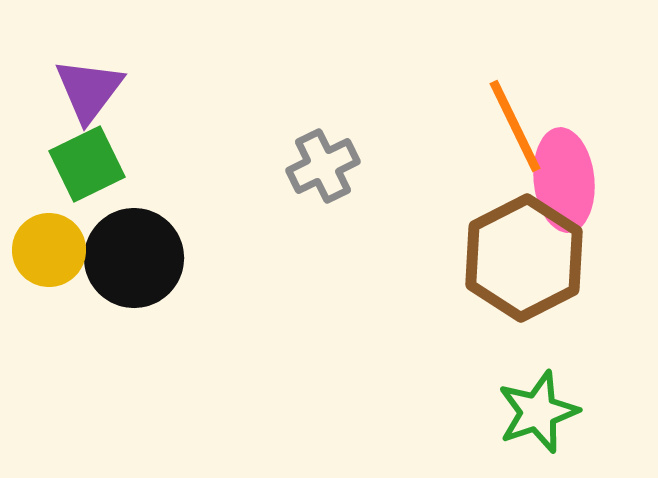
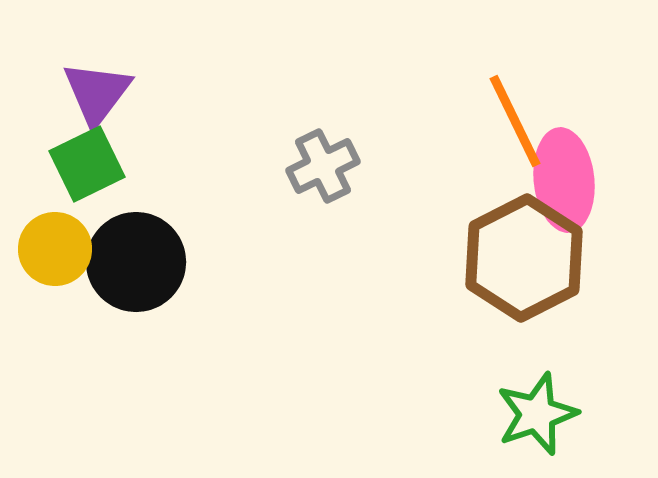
purple triangle: moved 8 px right, 3 px down
orange line: moved 5 px up
yellow circle: moved 6 px right, 1 px up
black circle: moved 2 px right, 4 px down
green star: moved 1 px left, 2 px down
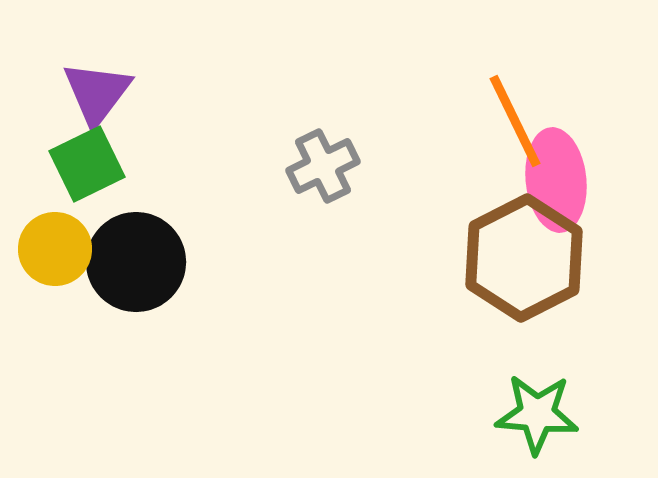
pink ellipse: moved 8 px left
green star: rotated 24 degrees clockwise
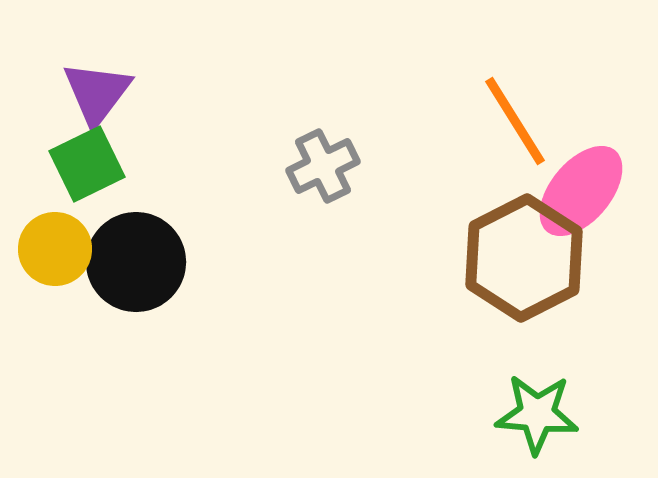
orange line: rotated 6 degrees counterclockwise
pink ellipse: moved 25 px right, 11 px down; rotated 46 degrees clockwise
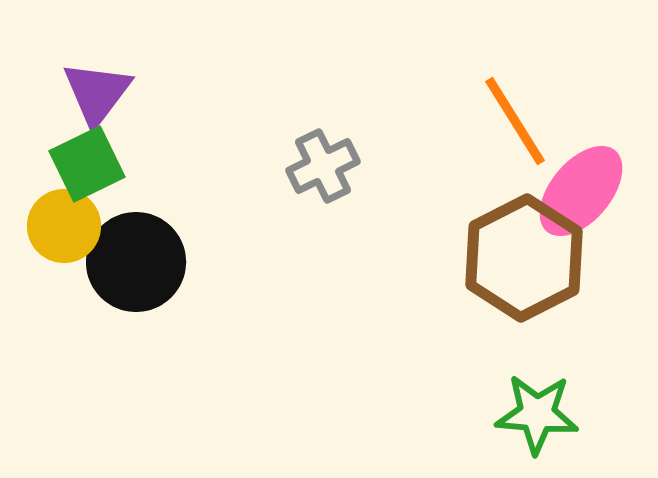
yellow circle: moved 9 px right, 23 px up
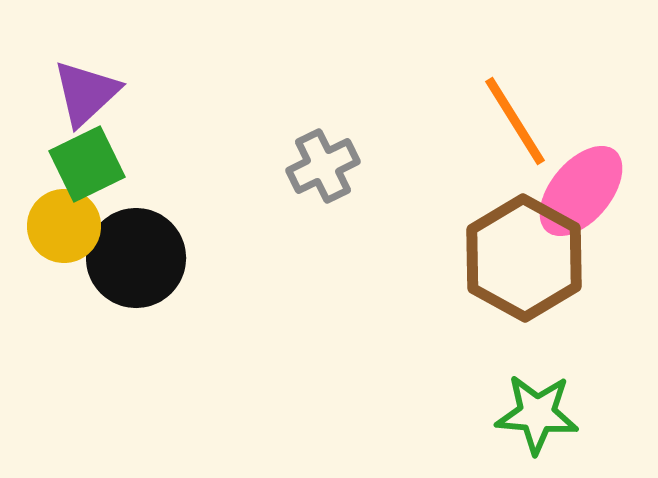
purple triangle: moved 11 px left; rotated 10 degrees clockwise
brown hexagon: rotated 4 degrees counterclockwise
black circle: moved 4 px up
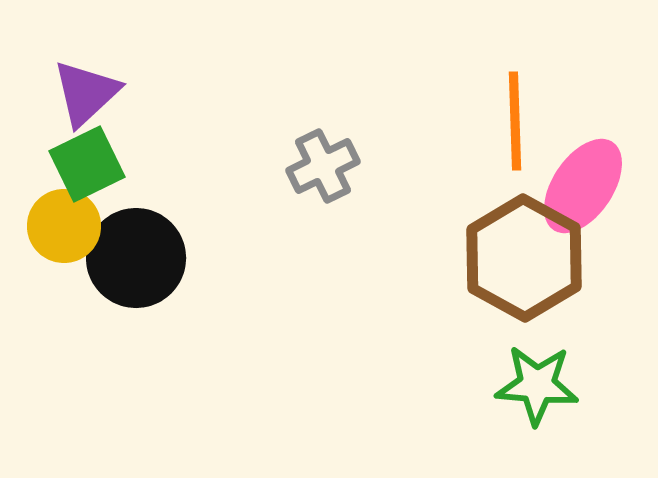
orange line: rotated 30 degrees clockwise
pink ellipse: moved 2 px right, 5 px up; rotated 6 degrees counterclockwise
green star: moved 29 px up
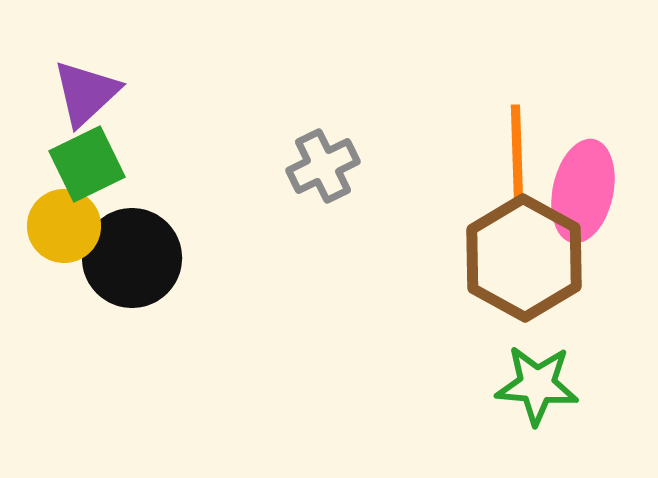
orange line: moved 2 px right, 33 px down
pink ellipse: moved 5 px down; rotated 22 degrees counterclockwise
black circle: moved 4 px left
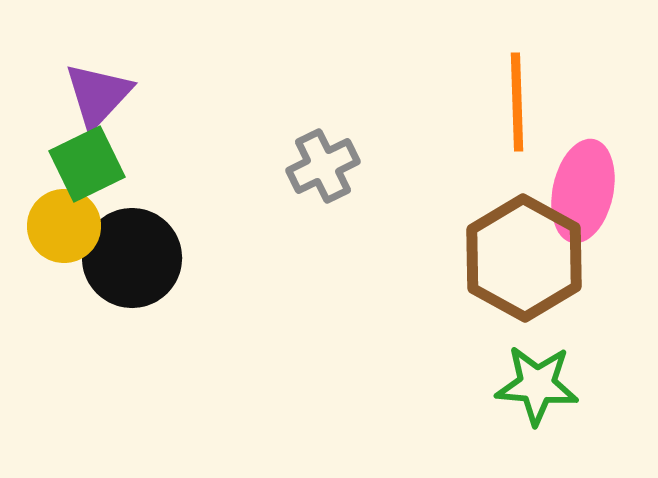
purple triangle: moved 12 px right, 2 px down; rotated 4 degrees counterclockwise
orange line: moved 52 px up
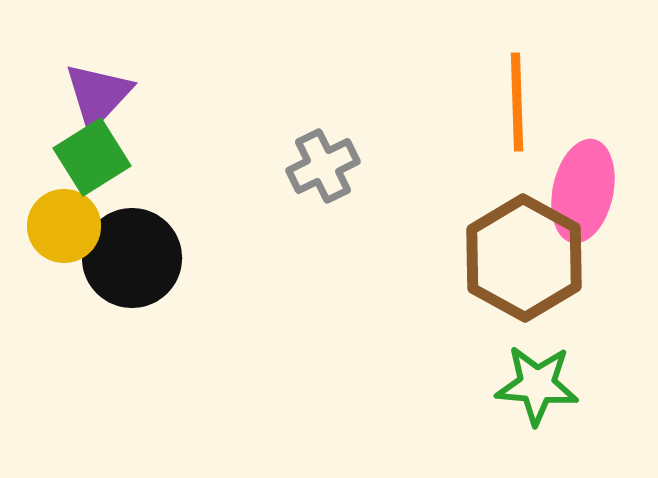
green square: moved 5 px right, 7 px up; rotated 6 degrees counterclockwise
